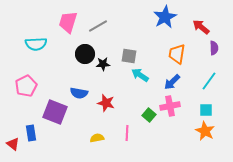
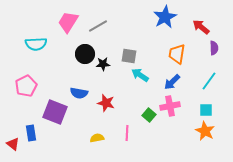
pink trapezoid: rotated 15 degrees clockwise
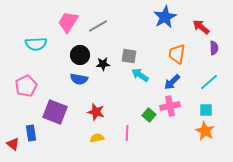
black circle: moved 5 px left, 1 px down
cyan line: moved 1 px down; rotated 12 degrees clockwise
blue semicircle: moved 14 px up
red star: moved 10 px left, 9 px down
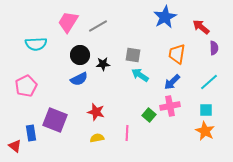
gray square: moved 4 px right, 1 px up
blue semicircle: rotated 36 degrees counterclockwise
purple square: moved 8 px down
red triangle: moved 2 px right, 2 px down
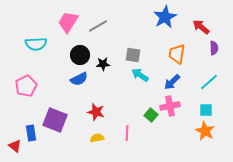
green square: moved 2 px right
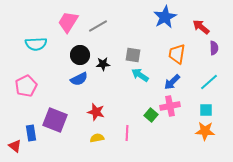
orange star: rotated 24 degrees counterclockwise
